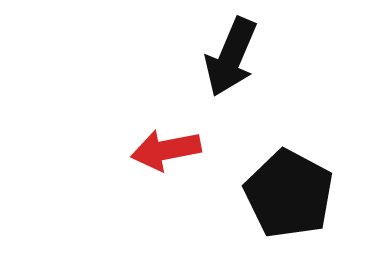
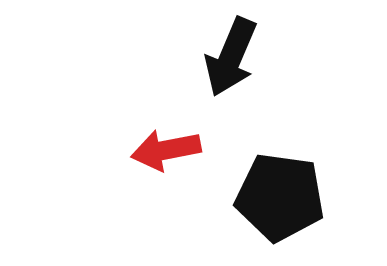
black pentagon: moved 9 px left, 3 px down; rotated 20 degrees counterclockwise
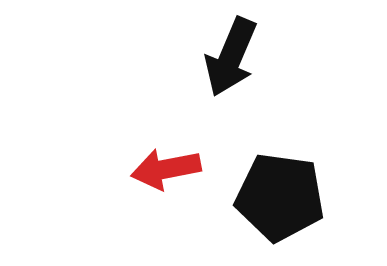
red arrow: moved 19 px down
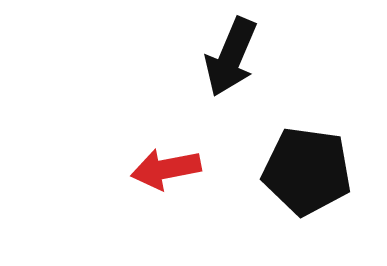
black pentagon: moved 27 px right, 26 px up
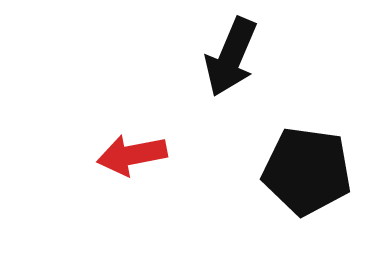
red arrow: moved 34 px left, 14 px up
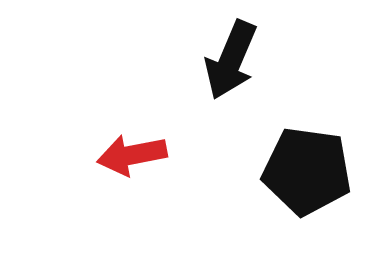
black arrow: moved 3 px down
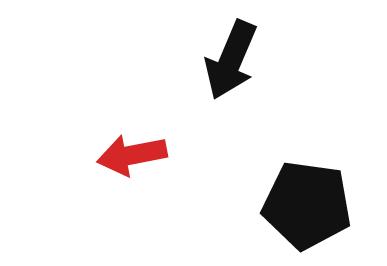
black pentagon: moved 34 px down
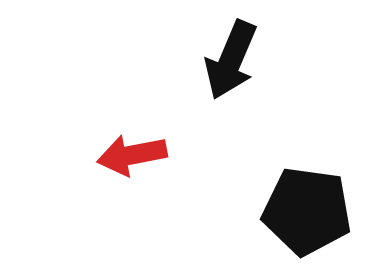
black pentagon: moved 6 px down
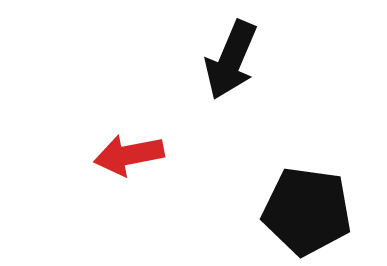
red arrow: moved 3 px left
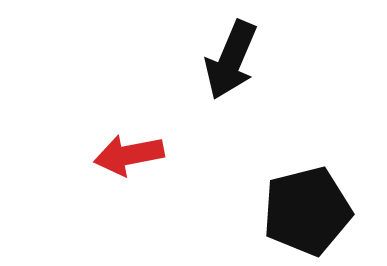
black pentagon: rotated 22 degrees counterclockwise
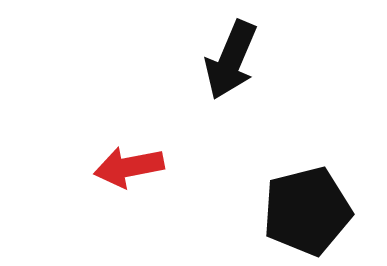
red arrow: moved 12 px down
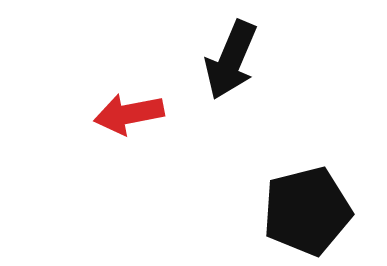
red arrow: moved 53 px up
